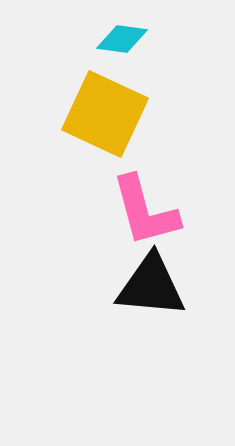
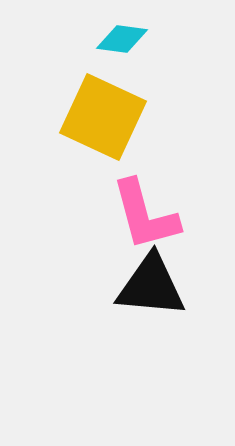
yellow square: moved 2 px left, 3 px down
pink L-shape: moved 4 px down
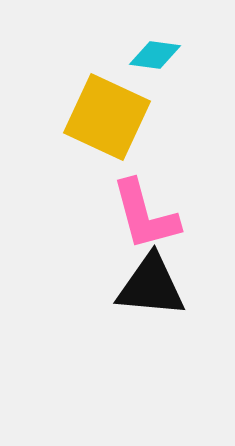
cyan diamond: moved 33 px right, 16 px down
yellow square: moved 4 px right
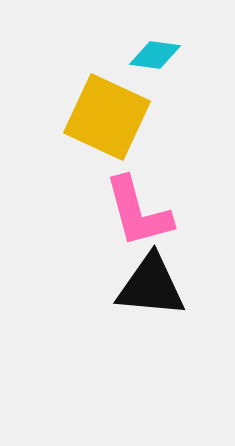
pink L-shape: moved 7 px left, 3 px up
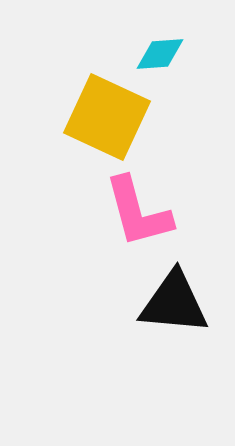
cyan diamond: moved 5 px right, 1 px up; rotated 12 degrees counterclockwise
black triangle: moved 23 px right, 17 px down
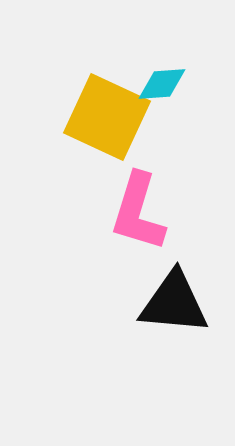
cyan diamond: moved 2 px right, 30 px down
pink L-shape: rotated 32 degrees clockwise
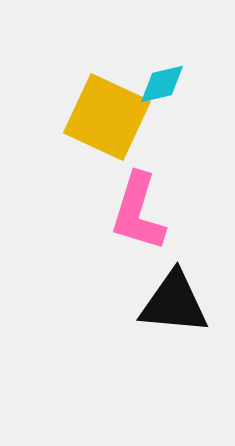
cyan diamond: rotated 9 degrees counterclockwise
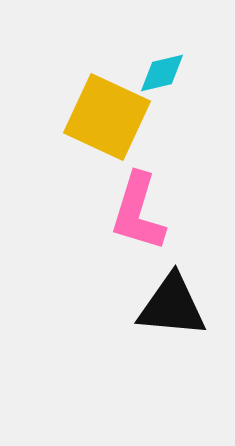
cyan diamond: moved 11 px up
black triangle: moved 2 px left, 3 px down
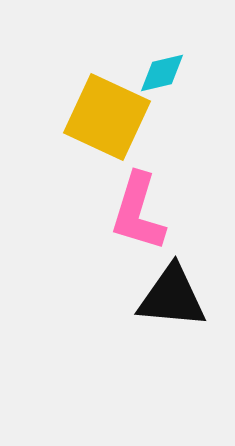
black triangle: moved 9 px up
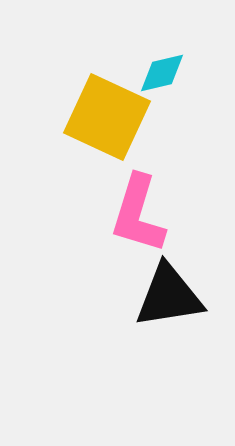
pink L-shape: moved 2 px down
black triangle: moved 3 px left, 1 px up; rotated 14 degrees counterclockwise
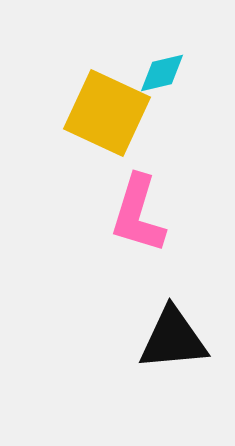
yellow square: moved 4 px up
black triangle: moved 4 px right, 43 px down; rotated 4 degrees clockwise
